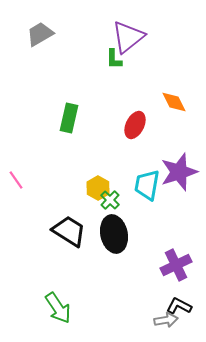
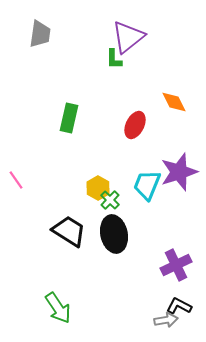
gray trapezoid: rotated 128 degrees clockwise
cyan trapezoid: rotated 12 degrees clockwise
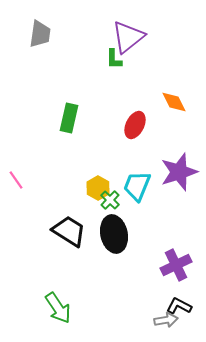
cyan trapezoid: moved 10 px left, 1 px down
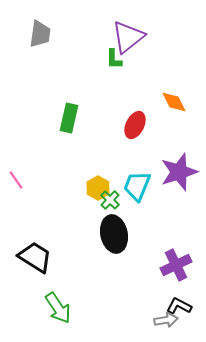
black trapezoid: moved 34 px left, 26 px down
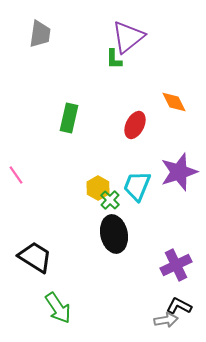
pink line: moved 5 px up
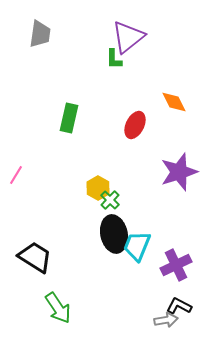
pink line: rotated 66 degrees clockwise
cyan trapezoid: moved 60 px down
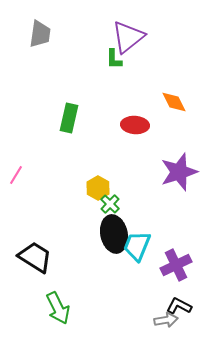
red ellipse: rotated 68 degrees clockwise
green cross: moved 4 px down
green arrow: rotated 8 degrees clockwise
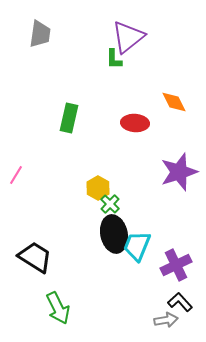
red ellipse: moved 2 px up
black L-shape: moved 1 px right, 4 px up; rotated 20 degrees clockwise
